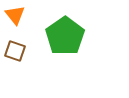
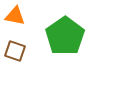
orange triangle: moved 1 px down; rotated 40 degrees counterclockwise
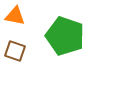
green pentagon: rotated 18 degrees counterclockwise
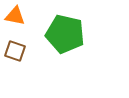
green pentagon: moved 2 px up; rotated 6 degrees counterclockwise
